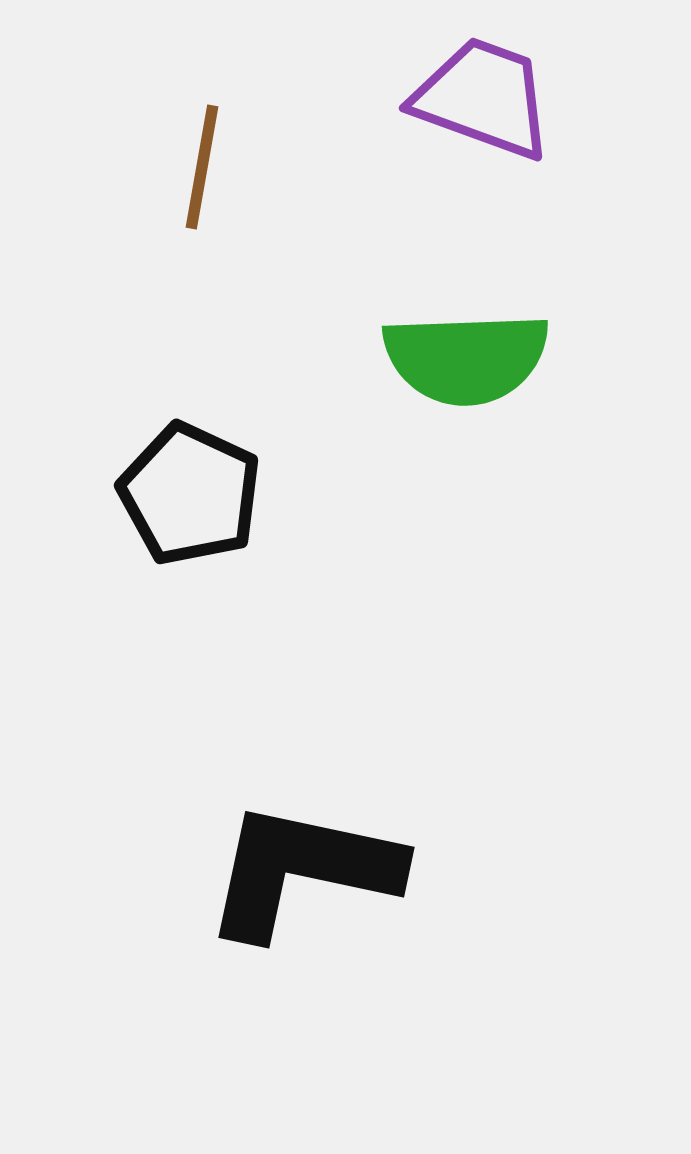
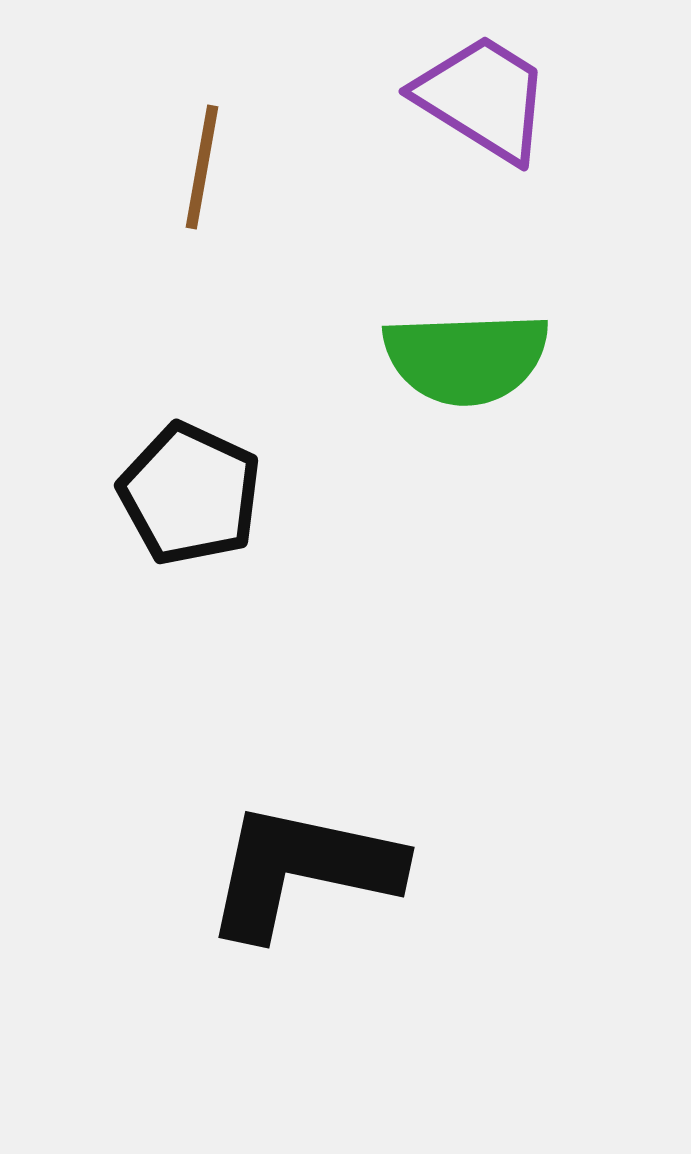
purple trapezoid: rotated 12 degrees clockwise
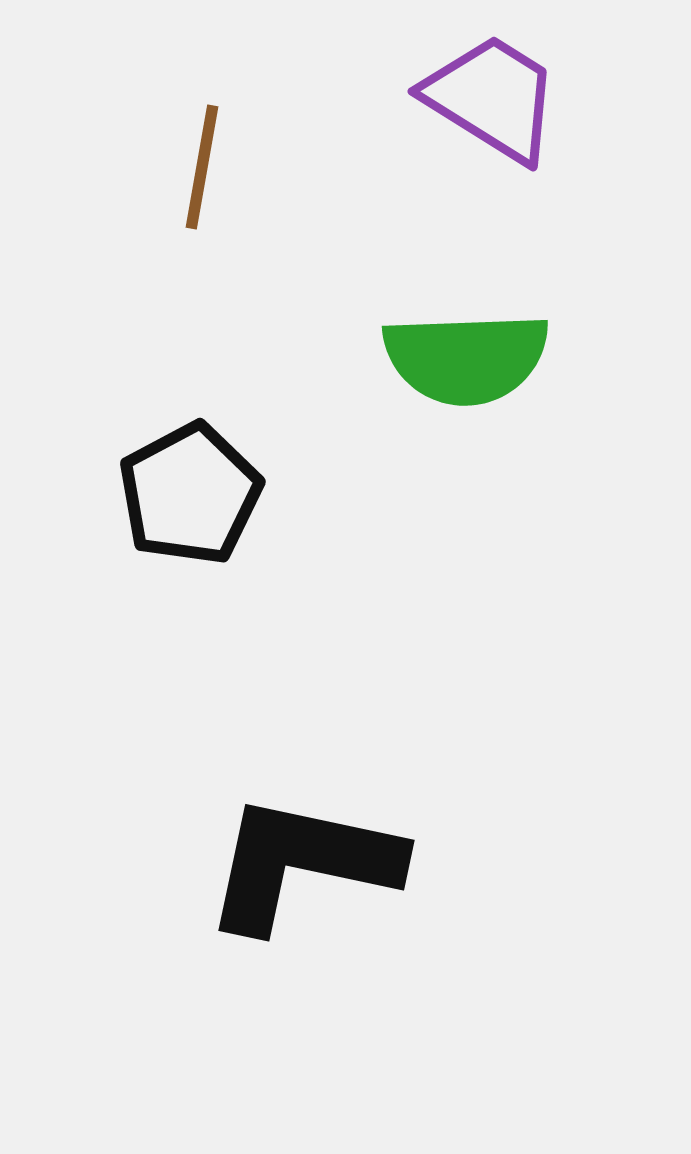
purple trapezoid: moved 9 px right
black pentagon: rotated 19 degrees clockwise
black L-shape: moved 7 px up
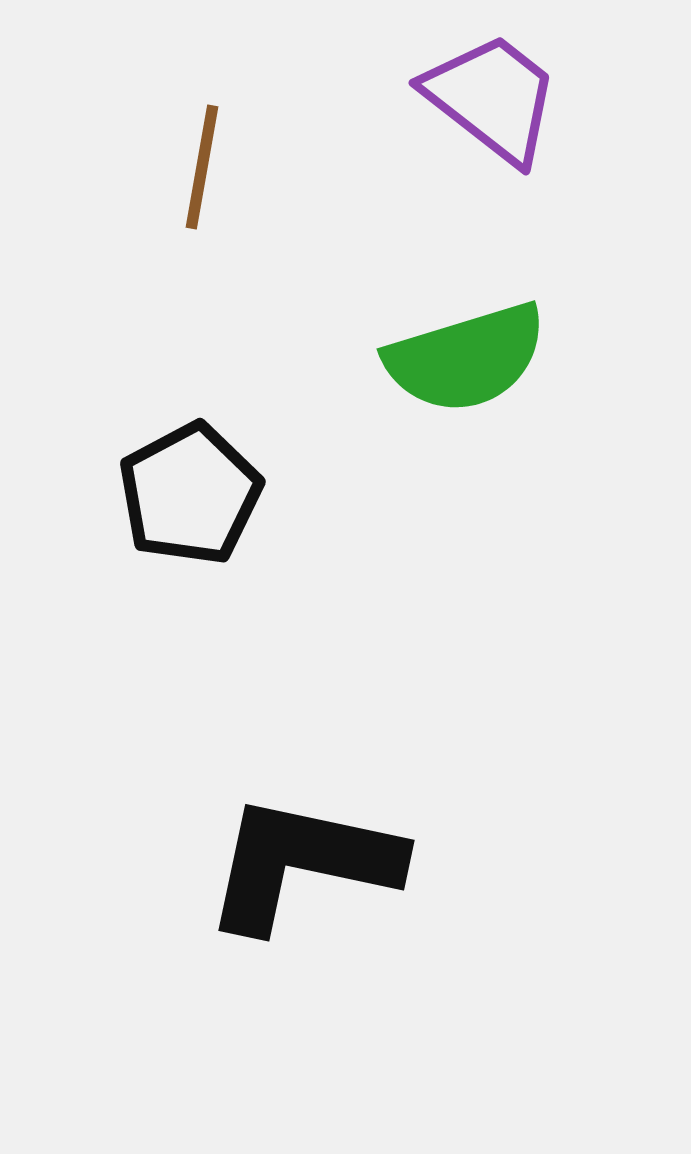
purple trapezoid: rotated 6 degrees clockwise
green semicircle: rotated 15 degrees counterclockwise
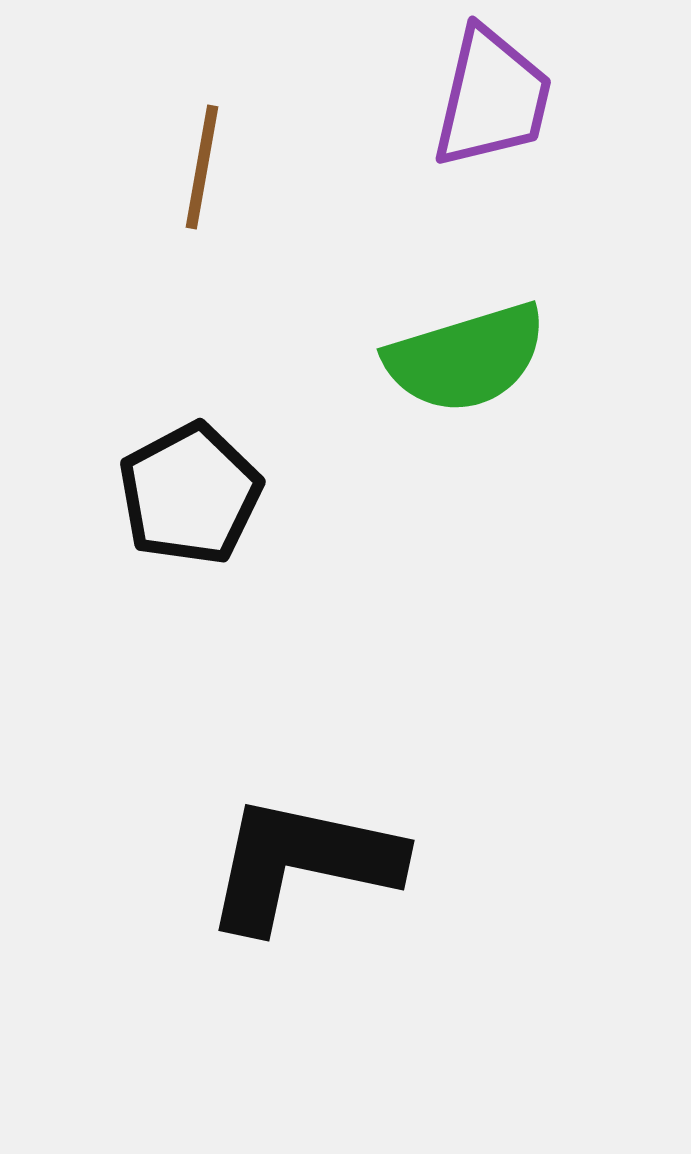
purple trapezoid: rotated 65 degrees clockwise
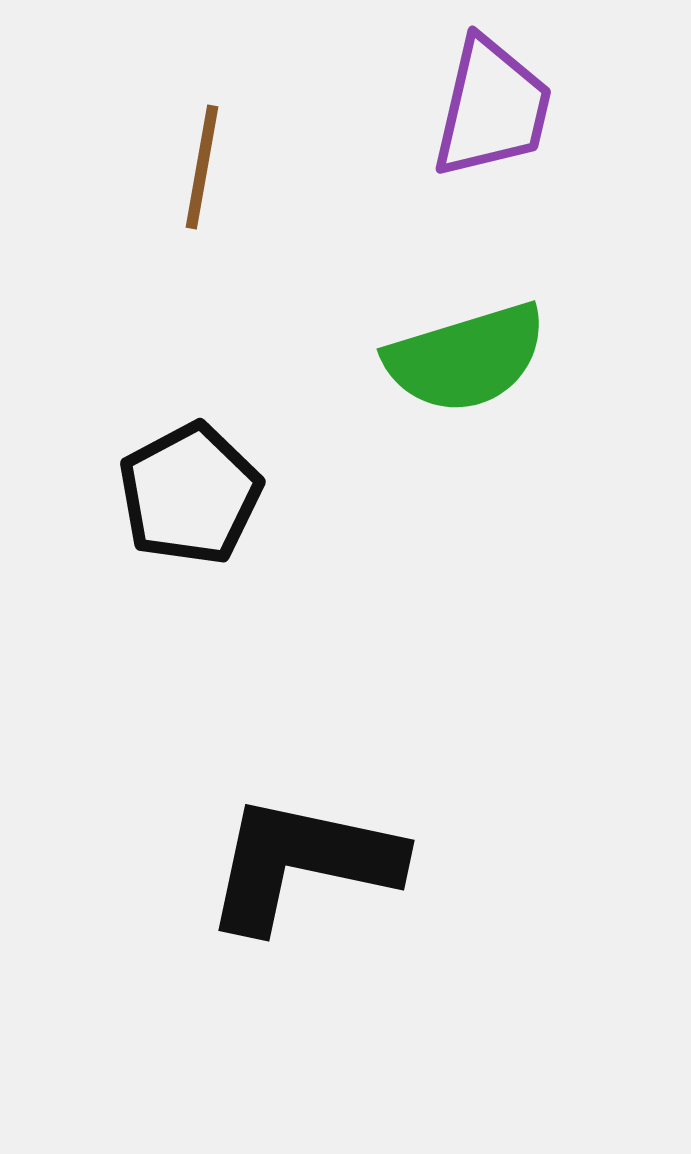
purple trapezoid: moved 10 px down
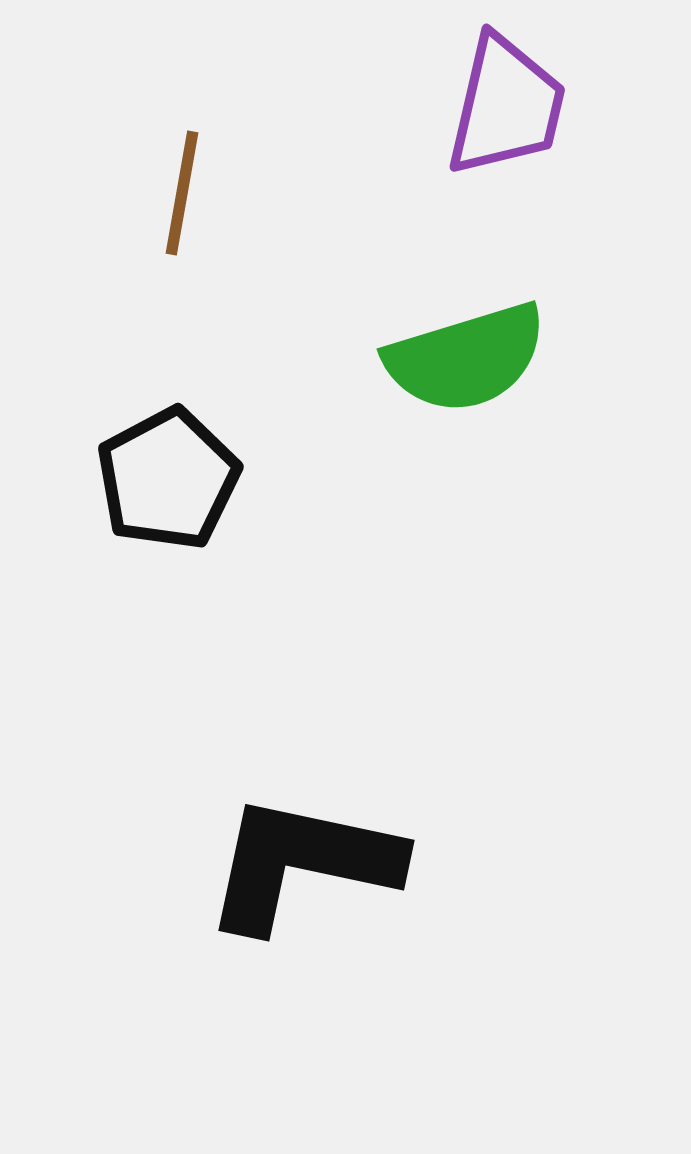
purple trapezoid: moved 14 px right, 2 px up
brown line: moved 20 px left, 26 px down
black pentagon: moved 22 px left, 15 px up
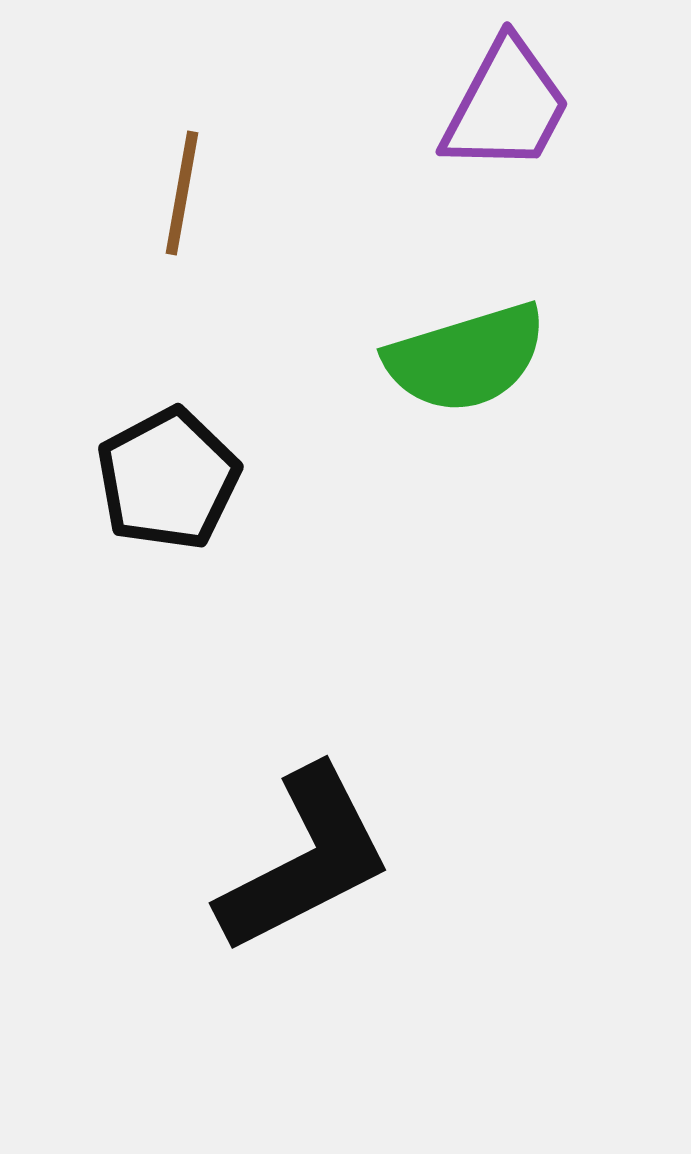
purple trapezoid: rotated 15 degrees clockwise
black L-shape: moved 3 px right, 3 px up; rotated 141 degrees clockwise
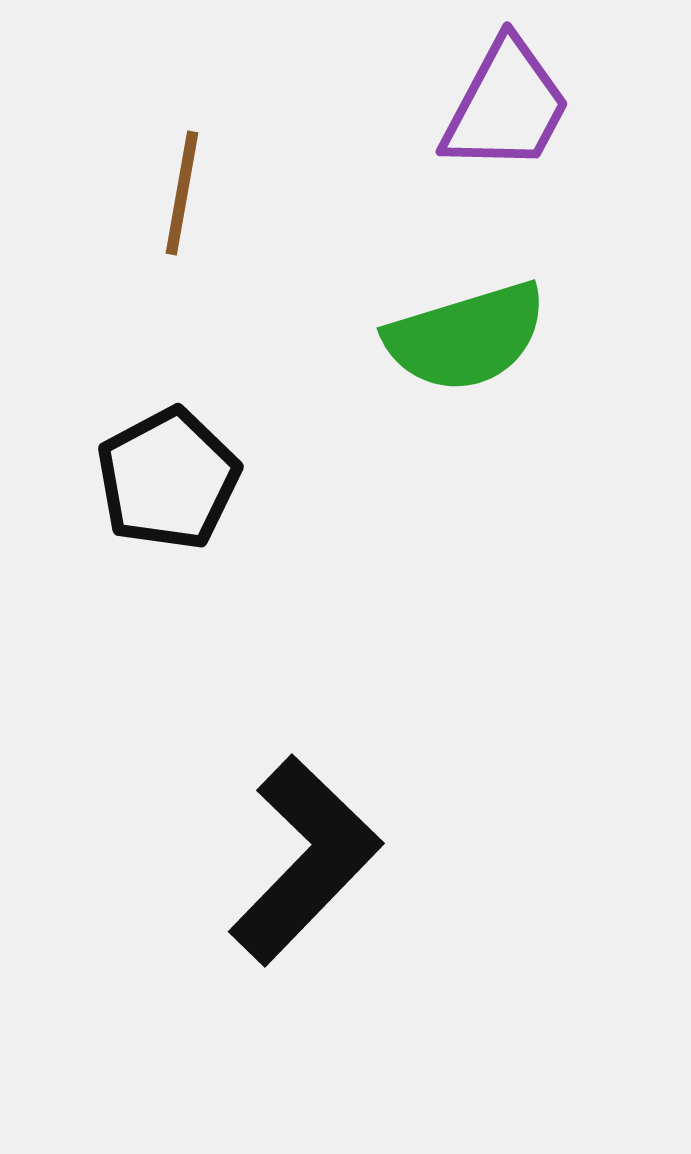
green semicircle: moved 21 px up
black L-shape: rotated 19 degrees counterclockwise
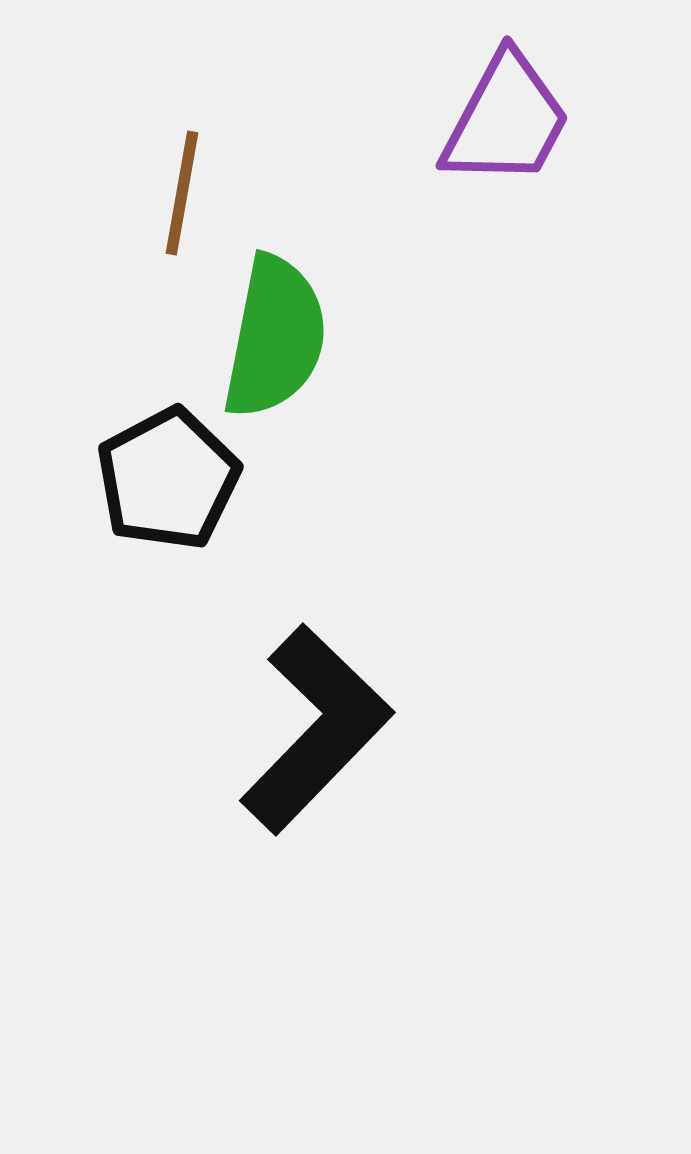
purple trapezoid: moved 14 px down
green semicircle: moved 191 px left; rotated 62 degrees counterclockwise
black L-shape: moved 11 px right, 131 px up
